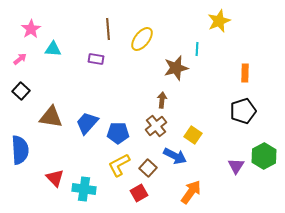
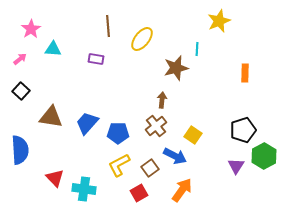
brown line: moved 3 px up
black pentagon: moved 19 px down
brown square: moved 2 px right; rotated 12 degrees clockwise
orange arrow: moved 9 px left, 2 px up
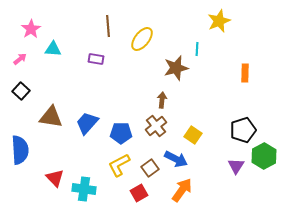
blue pentagon: moved 3 px right
blue arrow: moved 1 px right, 3 px down
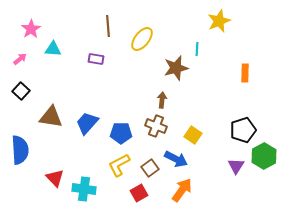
brown cross: rotated 30 degrees counterclockwise
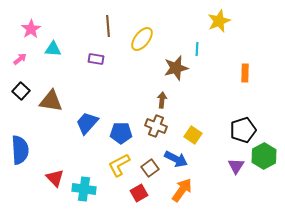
brown triangle: moved 16 px up
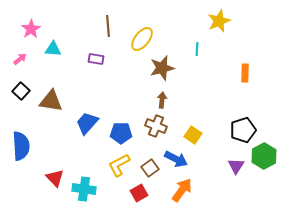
brown star: moved 14 px left
blue semicircle: moved 1 px right, 4 px up
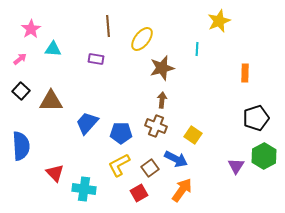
brown triangle: rotated 10 degrees counterclockwise
black pentagon: moved 13 px right, 12 px up
red triangle: moved 5 px up
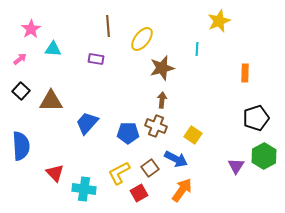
blue pentagon: moved 7 px right
yellow L-shape: moved 8 px down
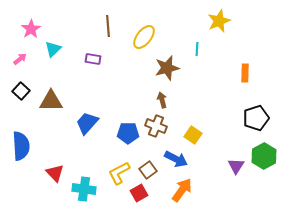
yellow ellipse: moved 2 px right, 2 px up
cyan triangle: rotated 48 degrees counterclockwise
purple rectangle: moved 3 px left
brown star: moved 5 px right
brown arrow: rotated 21 degrees counterclockwise
brown square: moved 2 px left, 2 px down
